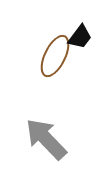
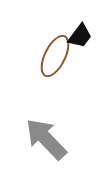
black trapezoid: moved 1 px up
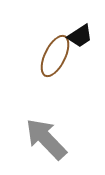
black trapezoid: rotated 20 degrees clockwise
